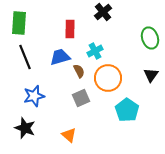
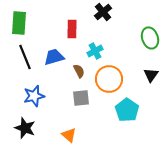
red rectangle: moved 2 px right
blue trapezoid: moved 6 px left
orange circle: moved 1 px right, 1 px down
gray square: rotated 18 degrees clockwise
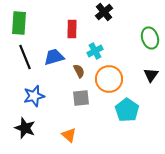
black cross: moved 1 px right
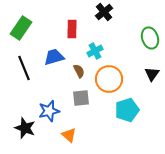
green rectangle: moved 2 px right, 5 px down; rotated 30 degrees clockwise
black line: moved 1 px left, 11 px down
black triangle: moved 1 px right, 1 px up
blue star: moved 15 px right, 15 px down
cyan pentagon: rotated 20 degrees clockwise
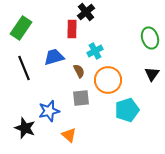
black cross: moved 18 px left
orange circle: moved 1 px left, 1 px down
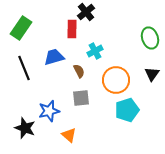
orange circle: moved 8 px right
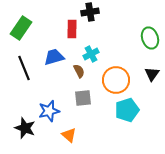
black cross: moved 4 px right; rotated 30 degrees clockwise
cyan cross: moved 4 px left, 3 px down
gray square: moved 2 px right
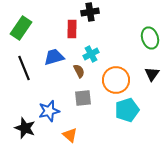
orange triangle: moved 1 px right
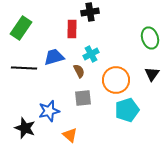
black line: rotated 65 degrees counterclockwise
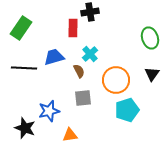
red rectangle: moved 1 px right, 1 px up
cyan cross: moved 1 px left; rotated 14 degrees counterclockwise
orange triangle: rotated 49 degrees counterclockwise
